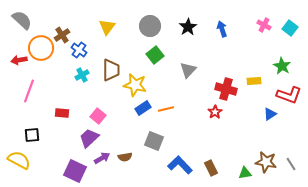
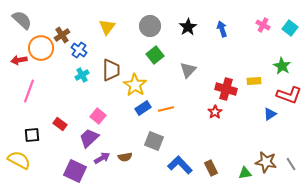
pink cross: moved 1 px left
yellow star: rotated 20 degrees clockwise
red rectangle: moved 2 px left, 11 px down; rotated 32 degrees clockwise
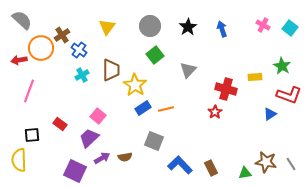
yellow rectangle: moved 1 px right, 4 px up
yellow semicircle: rotated 120 degrees counterclockwise
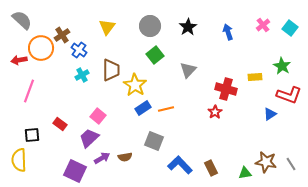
pink cross: rotated 24 degrees clockwise
blue arrow: moved 6 px right, 3 px down
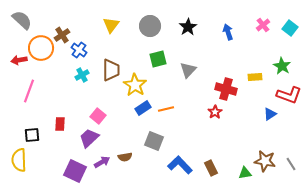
yellow triangle: moved 4 px right, 2 px up
green square: moved 3 px right, 4 px down; rotated 24 degrees clockwise
red rectangle: rotated 56 degrees clockwise
purple arrow: moved 4 px down
brown star: moved 1 px left, 1 px up
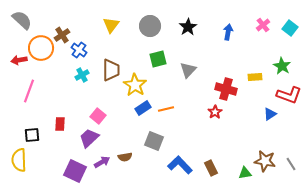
blue arrow: rotated 28 degrees clockwise
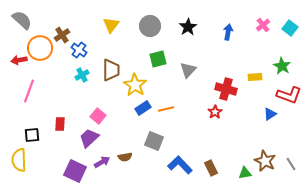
orange circle: moved 1 px left
brown star: rotated 15 degrees clockwise
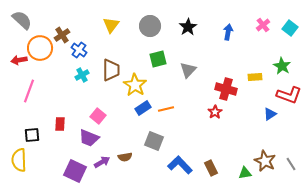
purple trapezoid: rotated 115 degrees counterclockwise
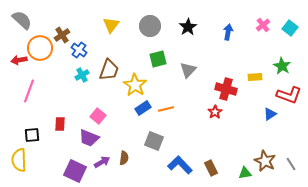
brown trapezoid: moved 2 px left; rotated 20 degrees clockwise
brown semicircle: moved 1 px left, 1 px down; rotated 72 degrees counterclockwise
